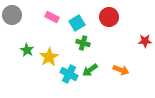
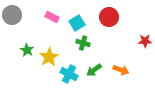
green arrow: moved 4 px right
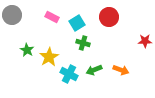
green arrow: rotated 14 degrees clockwise
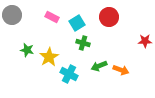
green star: rotated 16 degrees counterclockwise
green arrow: moved 5 px right, 4 px up
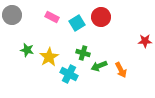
red circle: moved 8 px left
green cross: moved 10 px down
orange arrow: rotated 42 degrees clockwise
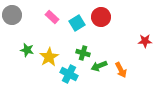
pink rectangle: rotated 16 degrees clockwise
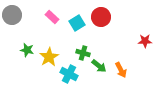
green arrow: rotated 119 degrees counterclockwise
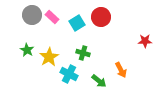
gray circle: moved 20 px right
green star: rotated 16 degrees clockwise
green arrow: moved 15 px down
